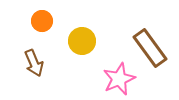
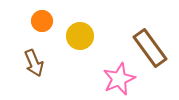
yellow circle: moved 2 px left, 5 px up
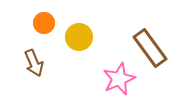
orange circle: moved 2 px right, 2 px down
yellow circle: moved 1 px left, 1 px down
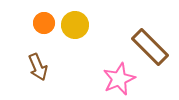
yellow circle: moved 4 px left, 12 px up
brown rectangle: moved 1 px up; rotated 9 degrees counterclockwise
brown arrow: moved 4 px right, 4 px down
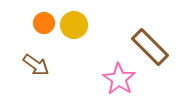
yellow circle: moved 1 px left
brown arrow: moved 2 px left, 2 px up; rotated 32 degrees counterclockwise
pink star: rotated 16 degrees counterclockwise
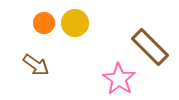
yellow circle: moved 1 px right, 2 px up
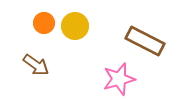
yellow circle: moved 3 px down
brown rectangle: moved 5 px left, 6 px up; rotated 18 degrees counterclockwise
pink star: rotated 24 degrees clockwise
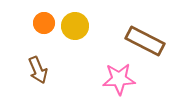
brown arrow: moved 2 px right, 5 px down; rotated 32 degrees clockwise
pink star: rotated 12 degrees clockwise
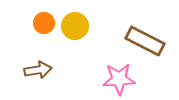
brown arrow: rotated 76 degrees counterclockwise
